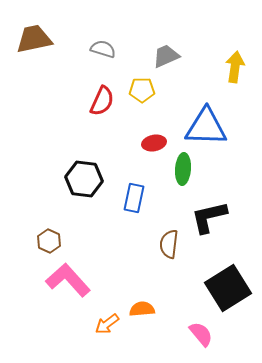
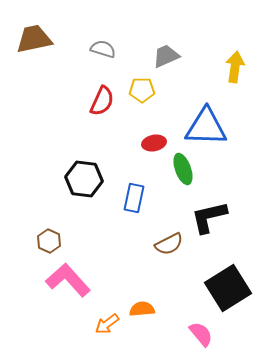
green ellipse: rotated 24 degrees counterclockwise
brown semicircle: rotated 124 degrees counterclockwise
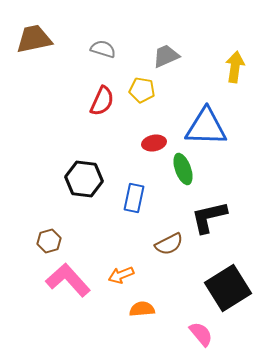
yellow pentagon: rotated 10 degrees clockwise
brown hexagon: rotated 20 degrees clockwise
orange arrow: moved 14 px right, 49 px up; rotated 15 degrees clockwise
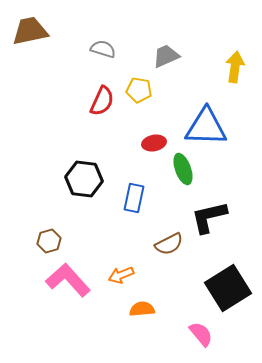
brown trapezoid: moved 4 px left, 8 px up
yellow pentagon: moved 3 px left
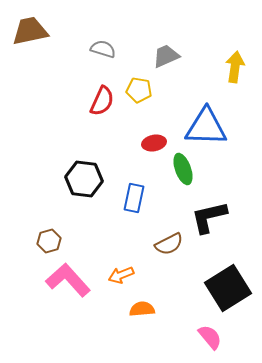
pink semicircle: moved 9 px right, 3 px down
